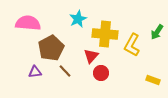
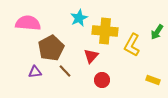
cyan star: moved 1 px right, 1 px up
yellow cross: moved 3 px up
red circle: moved 1 px right, 7 px down
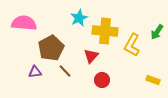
pink semicircle: moved 4 px left
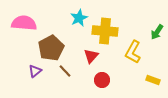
yellow L-shape: moved 1 px right, 7 px down
purple triangle: moved 1 px up; rotated 32 degrees counterclockwise
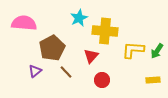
green arrow: moved 19 px down
brown pentagon: moved 1 px right
yellow L-shape: moved 2 px up; rotated 65 degrees clockwise
brown line: moved 1 px right, 1 px down
yellow rectangle: rotated 24 degrees counterclockwise
